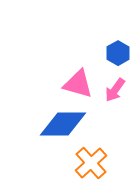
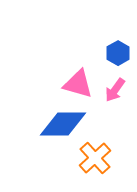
orange cross: moved 4 px right, 5 px up
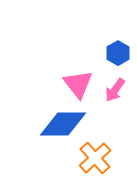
pink triangle: rotated 36 degrees clockwise
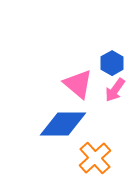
blue hexagon: moved 6 px left, 10 px down
pink triangle: rotated 12 degrees counterclockwise
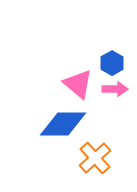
pink arrow: moved 1 px up; rotated 125 degrees counterclockwise
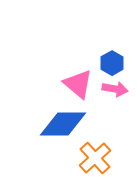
pink arrow: rotated 10 degrees clockwise
